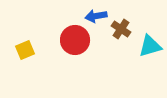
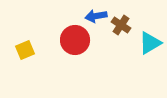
brown cross: moved 4 px up
cyan triangle: moved 3 px up; rotated 15 degrees counterclockwise
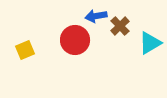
brown cross: moved 1 px left, 1 px down; rotated 12 degrees clockwise
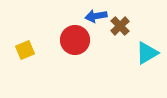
cyan triangle: moved 3 px left, 10 px down
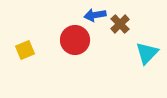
blue arrow: moved 1 px left, 1 px up
brown cross: moved 2 px up
cyan triangle: rotated 15 degrees counterclockwise
